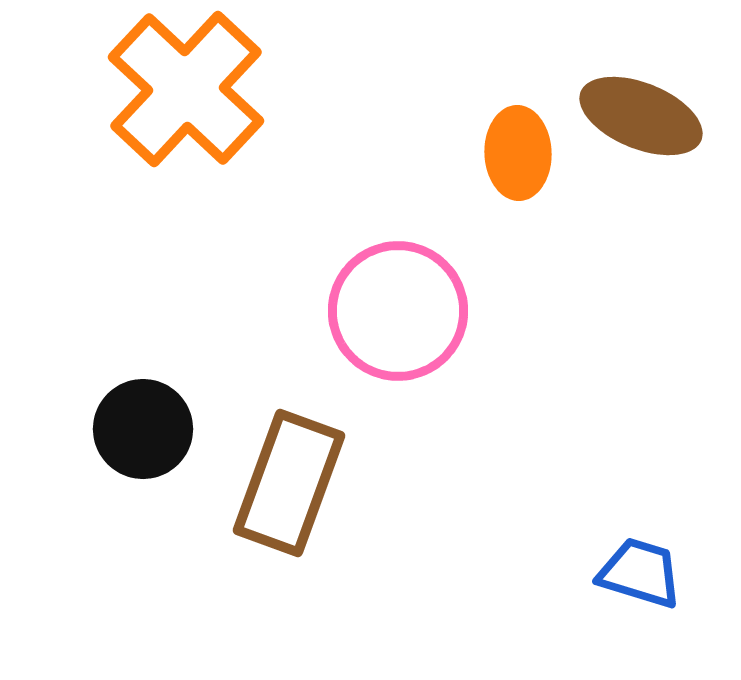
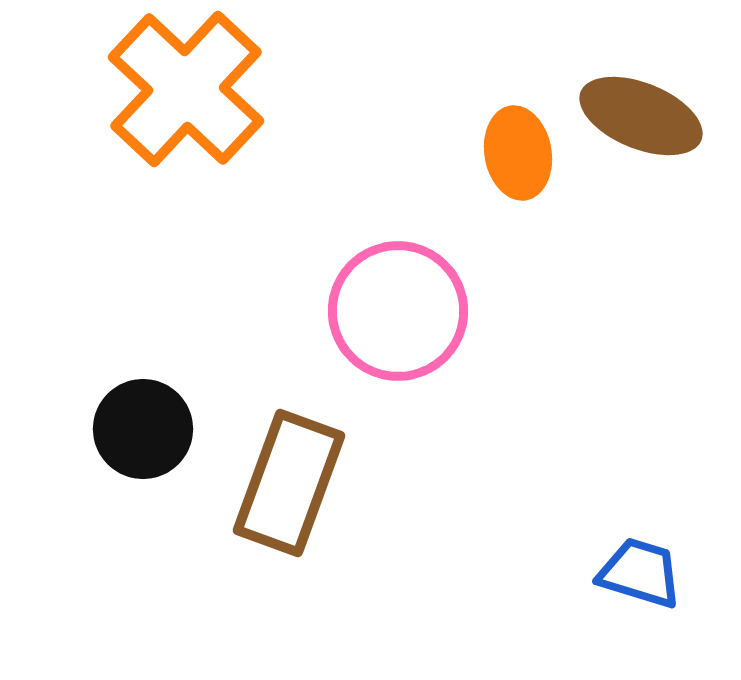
orange ellipse: rotated 8 degrees counterclockwise
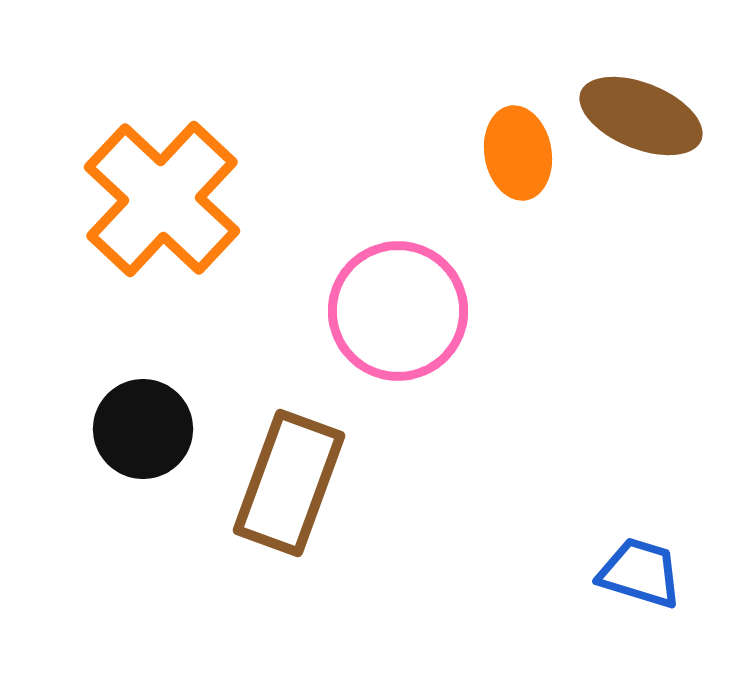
orange cross: moved 24 px left, 110 px down
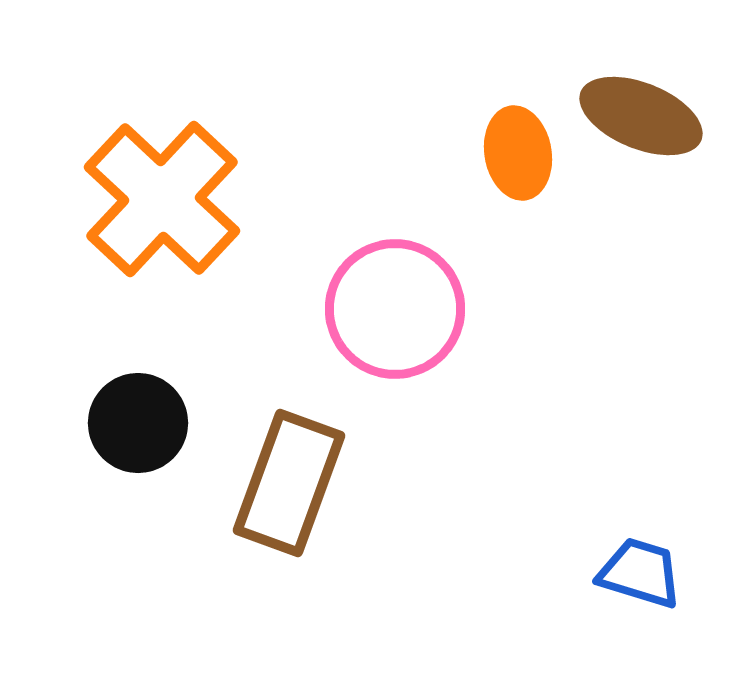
pink circle: moved 3 px left, 2 px up
black circle: moved 5 px left, 6 px up
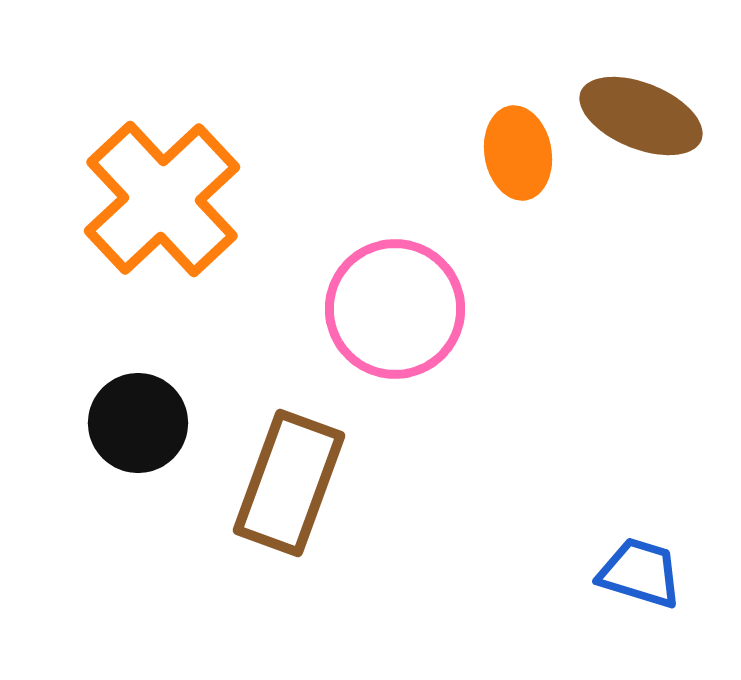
orange cross: rotated 4 degrees clockwise
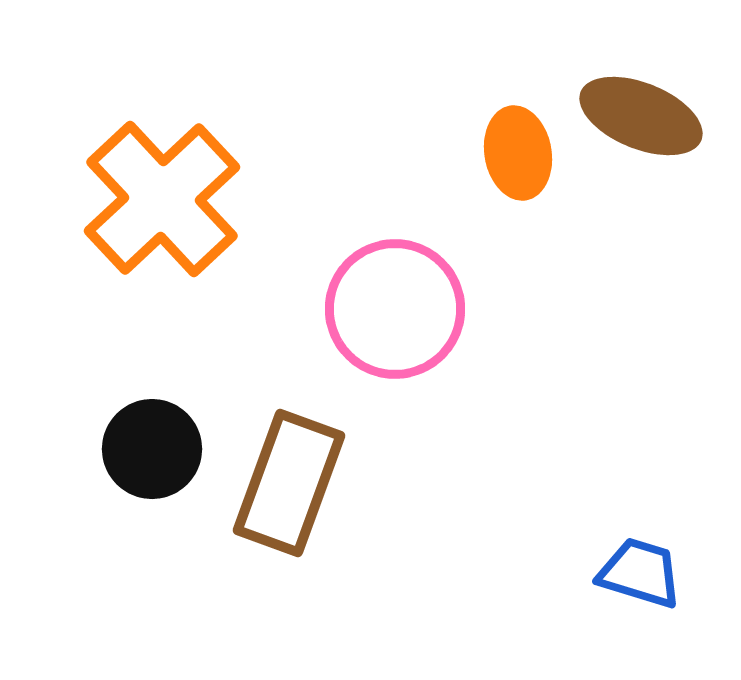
black circle: moved 14 px right, 26 px down
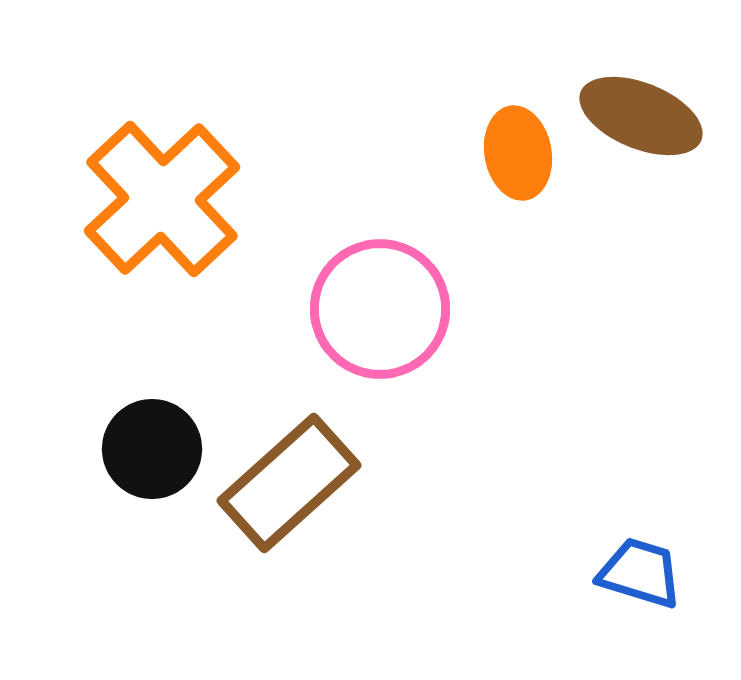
pink circle: moved 15 px left
brown rectangle: rotated 28 degrees clockwise
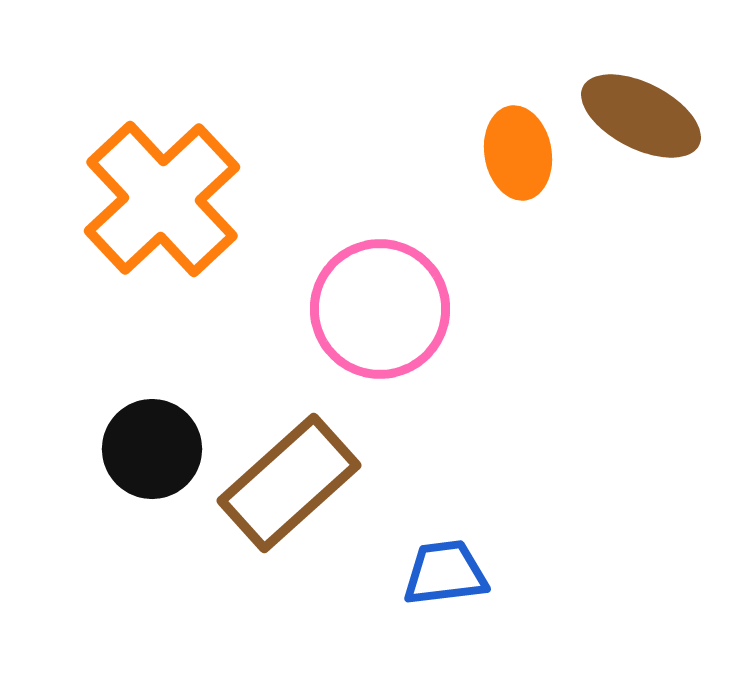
brown ellipse: rotated 5 degrees clockwise
blue trapezoid: moved 195 px left; rotated 24 degrees counterclockwise
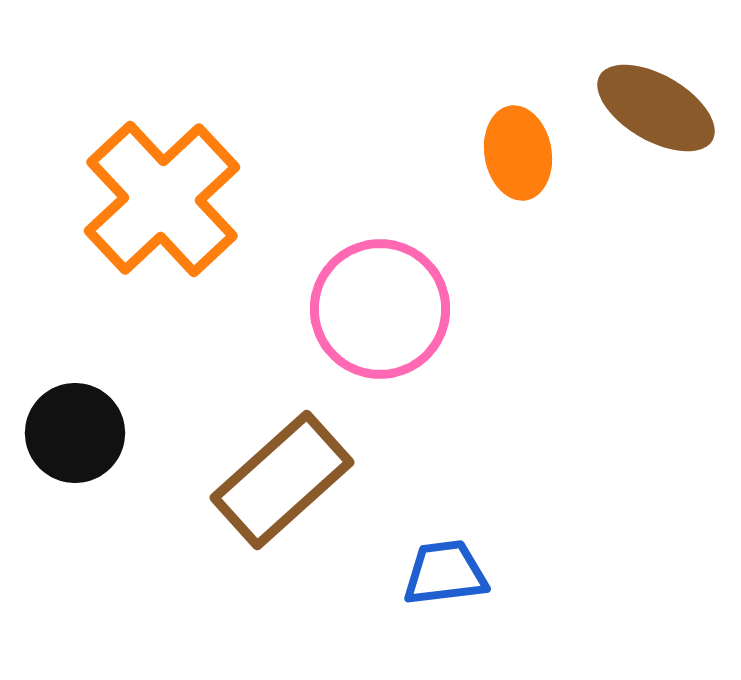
brown ellipse: moved 15 px right, 8 px up; rotated 3 degrees clockwise
black circle: moved 77 px left, 16 px up
brown rectangle: moved 7 px left, 3 px up
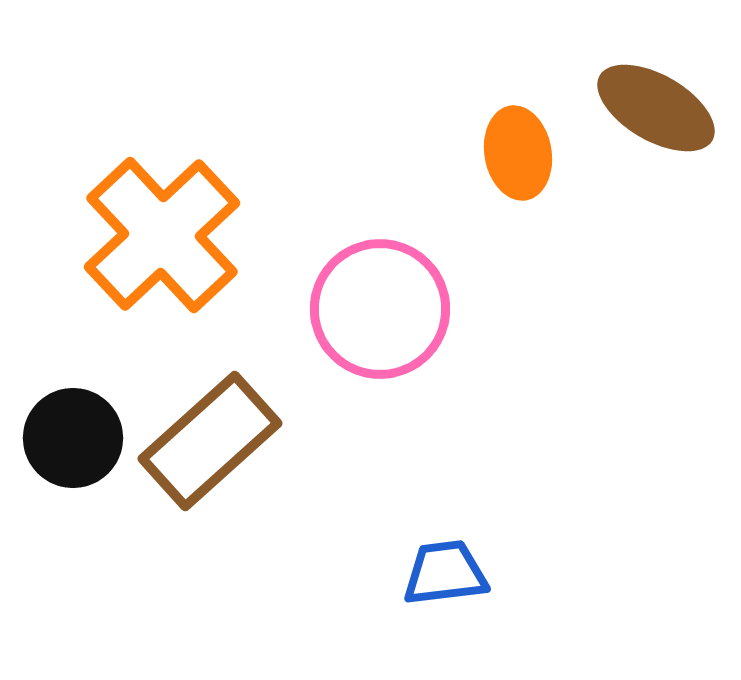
orange cross: moved 36 px down
black circle: moved 2 px left, 5 px down
brown rectangle: moved 72 px left, 39 px up
